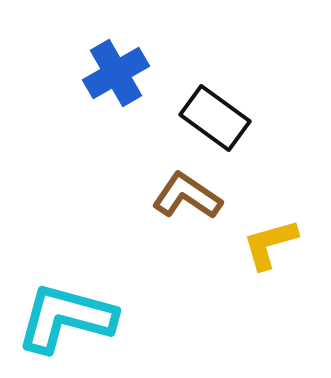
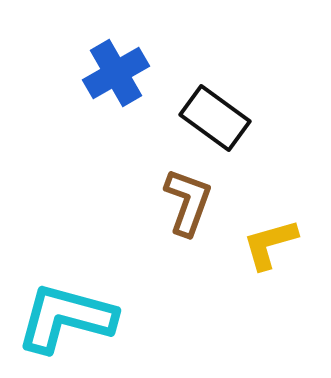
brown L-shape: moved 1 px right, 6 px down; rotated 76 degrees clockwise
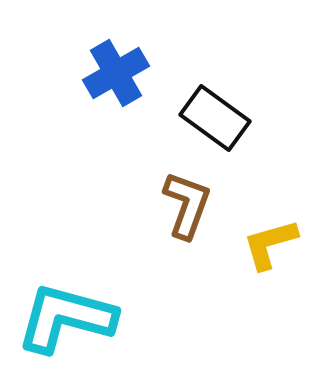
brown L-shape: moved 1 px left, 3 px down
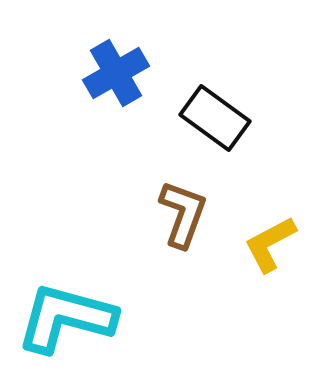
brown L-shape: moved 4 px left, 9 px down
yellow L-shape: rotated 12 degrees counterclockwise
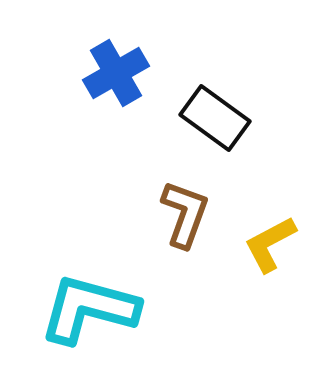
brown L-shape: moved 2 px right
cyan L-shape: moved 23 px right, 9 px up
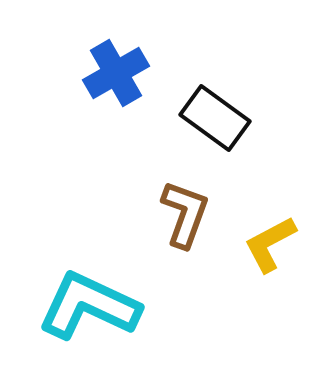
cyan L-shape: moved 3 px up; rotated 10 degrees clockwise
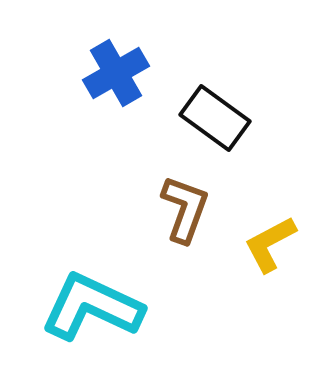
brown L-shape: moved 5 px up
cyan L-shape: moved 3 px right, 1 px down
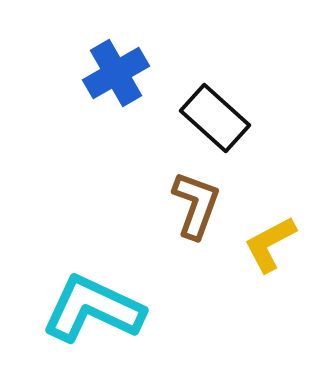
black rectangle: rotated 6 degrees clockwise
brown L-shape: moved 11 px right, 4 px up
cyan L-shape: moved 1 px right, 2 px down
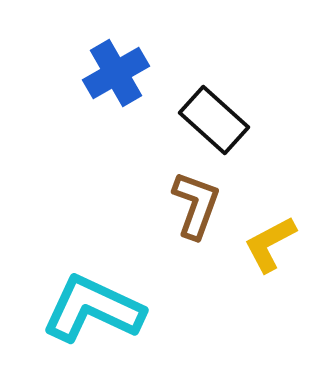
black rectangle: moved 1 px left, 2 px down
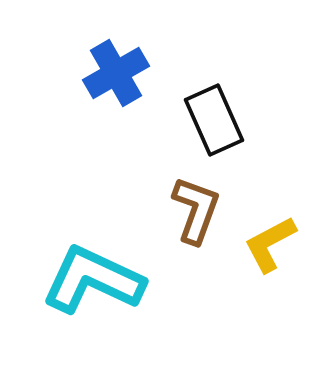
black rectangle: rotated 24 degrees clockwise
brown L-shape: moved 5 px down
cyan L-shape: moved 29 px up
